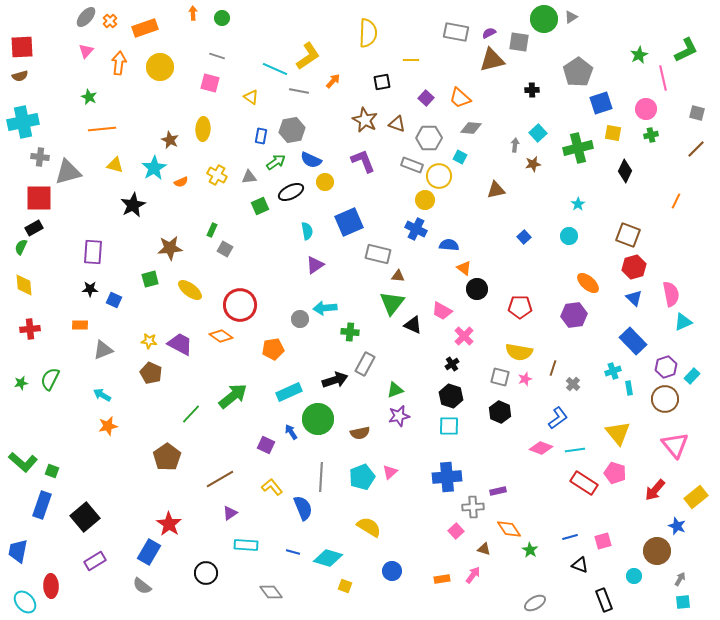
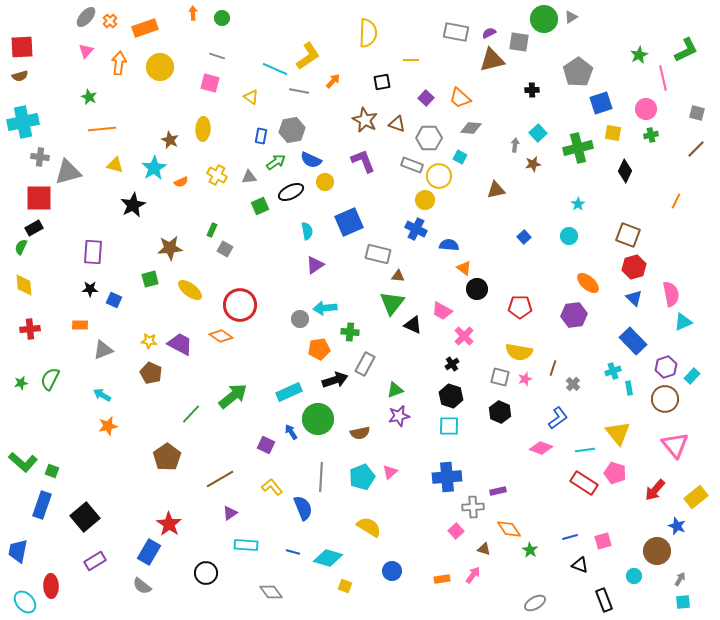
orange pentagon at (273, 349): moved 46 px right
cyan line at (575, 450): moved 10 px right
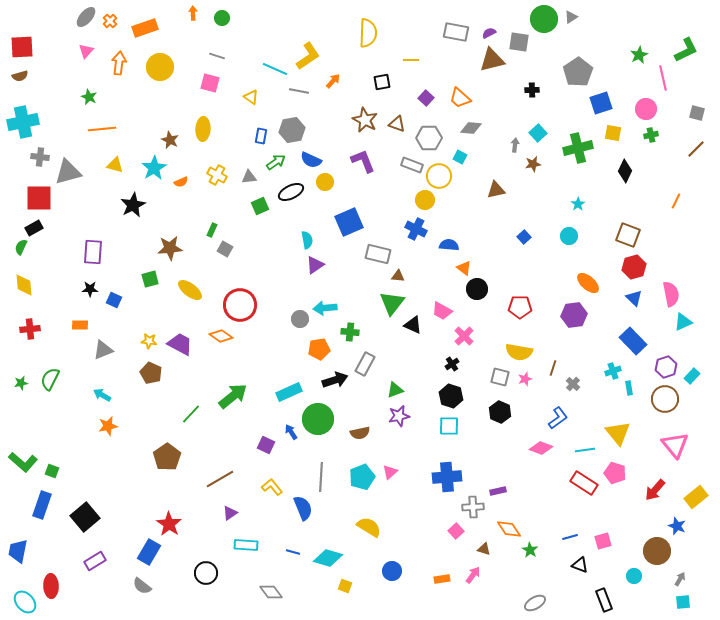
cyan semicircle at (307, 231): moved 9 px down
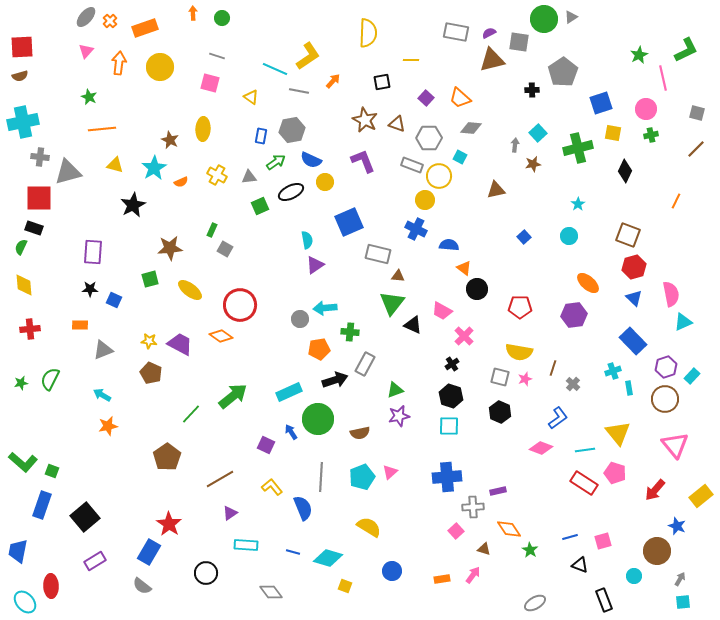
gray pentagon at (578, 72): moved 15 px left
black rectangle at (34, 228): rotated 48 degrees clockwise
yellow rectangle at (696, 497): moved 5 px right, 1 px up
